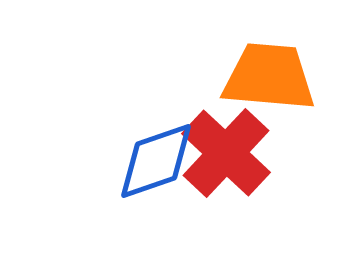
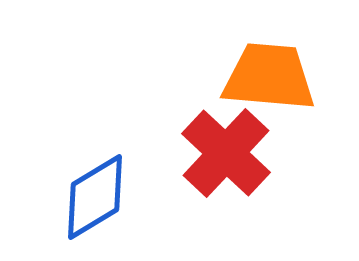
blue diamond: moved 61 px left, 36 px down; rotated 12 degrees counterclockwise
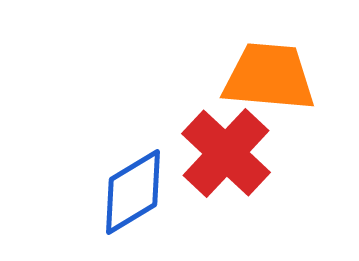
blue diamond: moved 38 px right, 5 px up
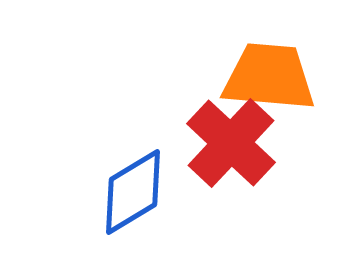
red cross: moved 5 px right, 10 px up
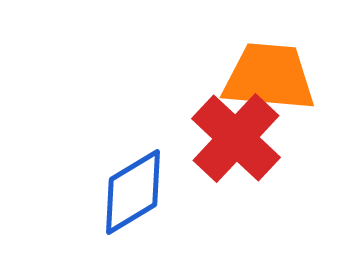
red cross: moved 5 px right, 5 px up
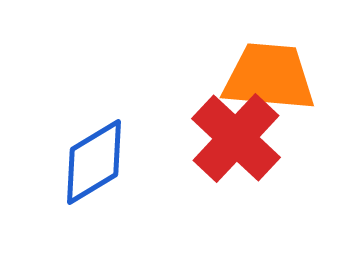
blue diamond: moved 39 px left, 30 px up
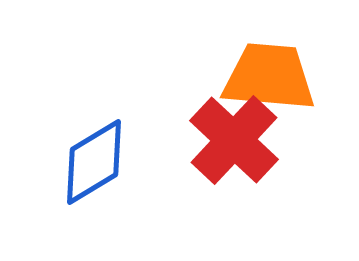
red cross: moved 2 px left, 2 px down
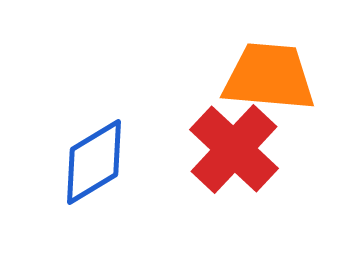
red cross: moved 9 px down
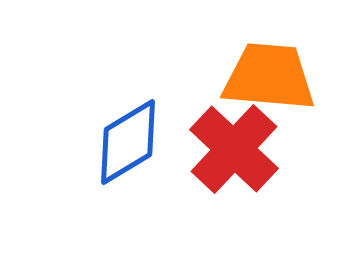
blue diamond: moved 34 px right, 20 px up
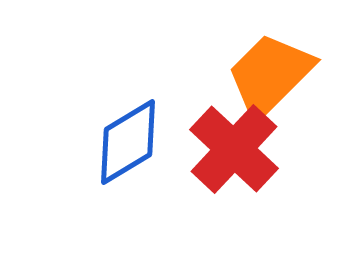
orange trapezoid: moved 1 px right, 2 px up; rotated 50 degrees counterclockwise
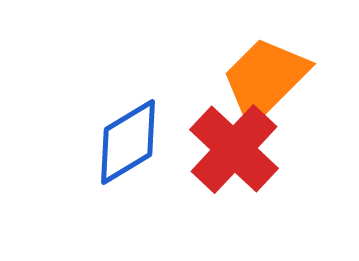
orange trapezoid: moved 5 px left, 4 px down
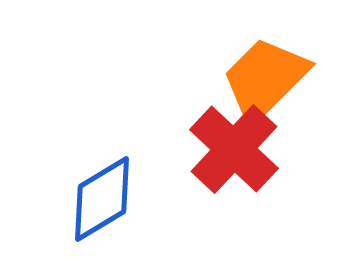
blue diamond: moved 26 px left, 57 px down
